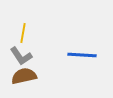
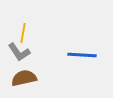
gray L-shape: moved 2 px left, 4 px up
brown semicircle: moved 2 px down
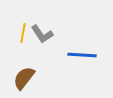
gray L-shape: moved 23 px right, 18 px up
brown semicircle: rotated 40 degrees counterclockwise
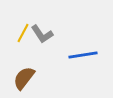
yellow line: rotated 18 degrees clockwise
blue line: moved 1 px right; rotated 12 degrees counterclockwise
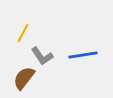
gray L-shape: moved 22 px down
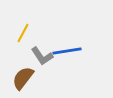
blue line: moved 16 px left, 4 px up
brown semicircle: moved 1 px left
